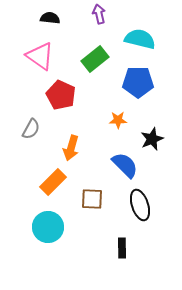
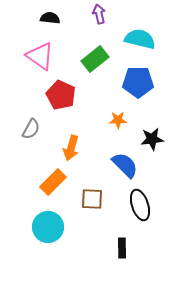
black star: rotated 15 degrees clockwise
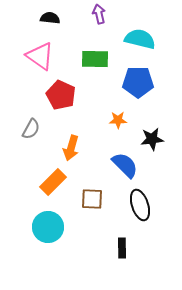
green rectangle: rotated 40 degrees clockwise
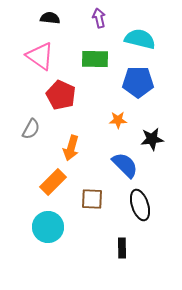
purple arrow: moved 4 px down
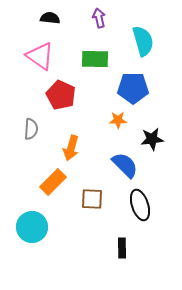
cyan semicircle: moved 3 px right, 2 px down; rotated 60 degrees clockwise
blue pentagon: moved 5 px left, 6 px down
gray semicircle: rotated 25 degrees counterclockwise
cyan circle: moved 16 px left
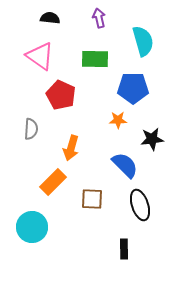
black rectangle: moved 2 px right, 1 px down
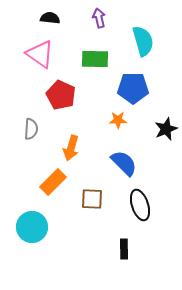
pink triangle: moved 2 px up
black star: moved 14 px right, 10 px up; rotated 15 degrees counterclockwise
blue semicircle: moved 1 px left, 2 px up
